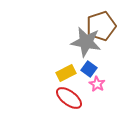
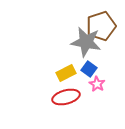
red ellipse: moved 3 px left, 1 px up; rotated 52 degrees counterclockwise
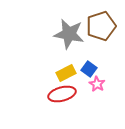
gray star: moved 17 px left, 8 px up
red ellipse: moved 4 px left, 3 px up
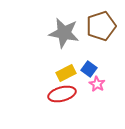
gray star: moved 5 px left, 1 px up
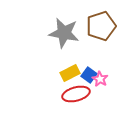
blue square: moved 6 px down
yellow rectangle: moved 4 px right
pink star: moved 3 px right, 5 px up
red ellipse: moved 14 px right
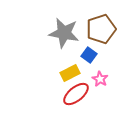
brown pentagon: moved 3 px down
blue square: moved 20 px up
red ellipse: rotated 24 degrees counterclockwise
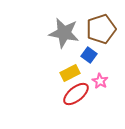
pink star: moved 2 px down
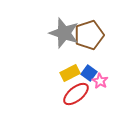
brown pentagon: moved 12 px left, 6 px down
gray star: rotated 8 degrees clockwise
blue square: moved 18 px down
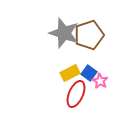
red ellipse: rotated 28 degrees counterclockwise
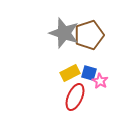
blue square: rotated 21 degrees counterclockwise
red ellipse: moved 1 px left, 3 px down
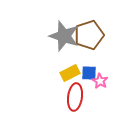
gray star: moved 3 px down
blue square: rotated 14 degrees counterclockwise
red ellipse: rotated 16 degrees counterclockwise
